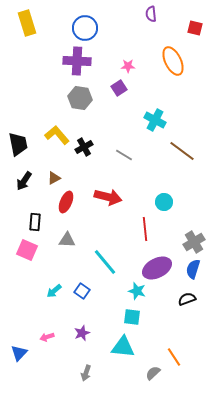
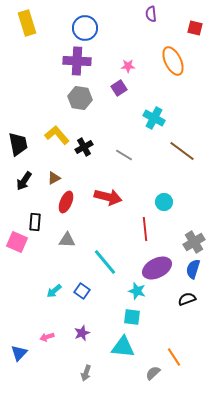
cyan cross: moved 1 px left, 2 px up
pink square: moved 10 px left, 8 px up
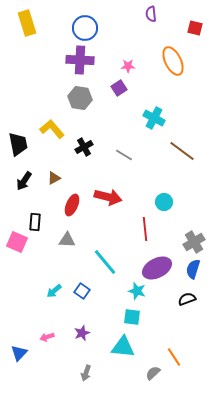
purple cross: moved 3 px right, 1 px up
yellow L-shape: moved 5 px left, 6 px up
red ellipse: moved 6 px right, 3 px down
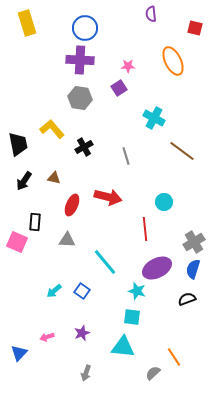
gray line: moved 2 px right, 1 px down; rotated 42 degrees clockwise
brown triangle: rotated 40 degrees clockwise
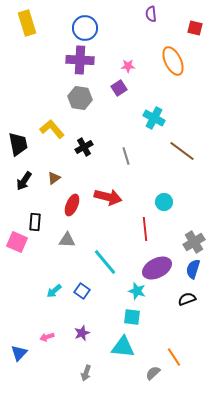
brown triangle: rotated 48 degrees counterclockwise
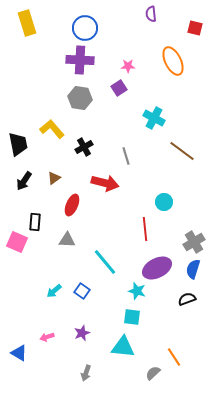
red arrow: moved 3 px left, 14 px up
blue triangle: rotated 42 degrees counterclockwise
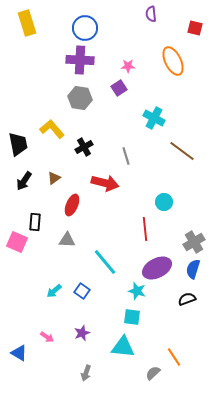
pink arrow: rotated 128 degrees counterclockwise
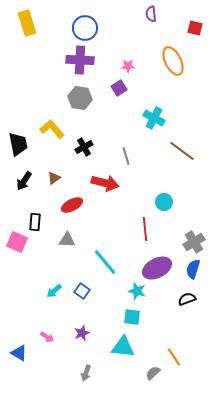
red ellipse: rotated 40 degrees clockwise
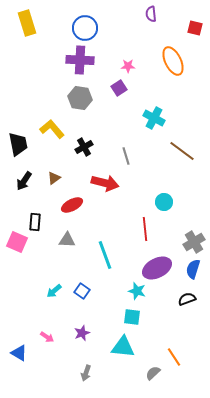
cyan line: moved 7 px up; rotated 20 degrees clockwise
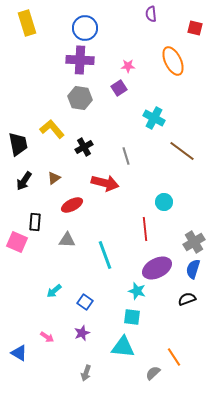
blue square: moved 3 px right, 11 px down
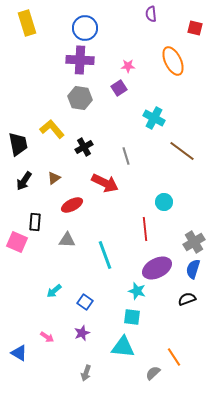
red arrow: rotated 12 degrees clockwise
